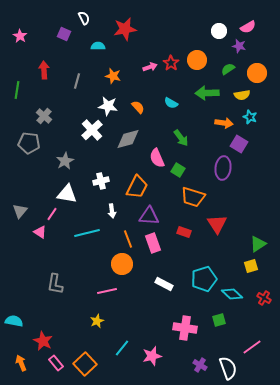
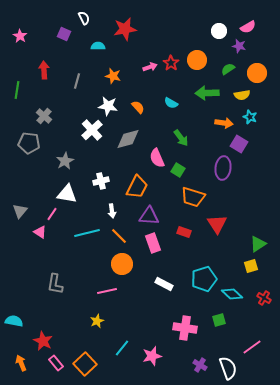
orange line at (128, 239): moved 9 px left, 3 px up; rotated 24 degrees counterclockwise
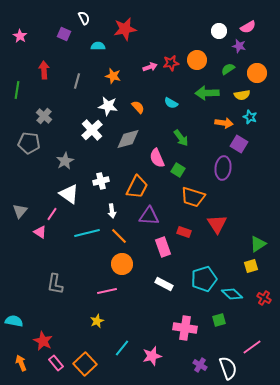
red star at (171, 63): rotated 28 degrees clockwise
white triangle at (67, 194): moved 2 px right; rotated 25 degrees clockwise
pink rectangle at (153, 243): moved 10 px right, 4 px down
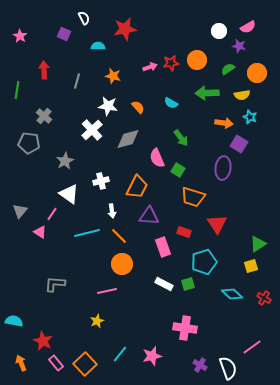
cyan pentagon at (204, 279): moved 17 px up
gray L-shape at (55, 284): rotated 85 degrees clockwise
green square at (219, 320): moved 31 px left, 36 px up
cyan line at (122, 348): moved 2 px left, 6 px down
